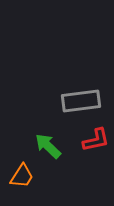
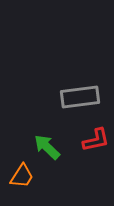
gray rectangle: moved 1 px left, 4 px up
green arrow: moved 1 px left, 1 px down
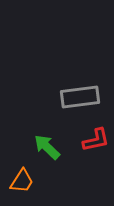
orange trapezoid: moved 5 px down
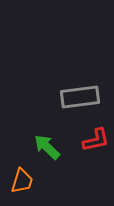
orange trapezoid: rotated 16 degrees counterclockwise
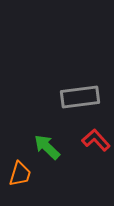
red L-shape: rotated 120 degrees counterclockwise
orange trapezoid: moved 2 px left, 7 px up
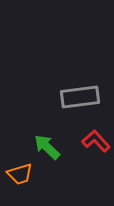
red L-shape: moved 1 px down
orange trapezoid: rotated 56 degrees clockwise
